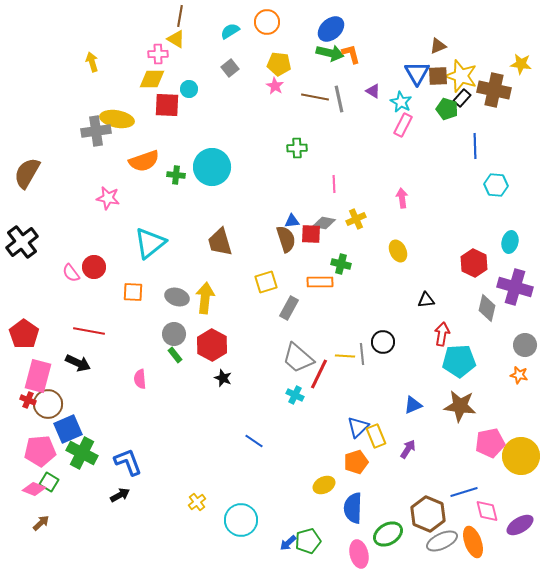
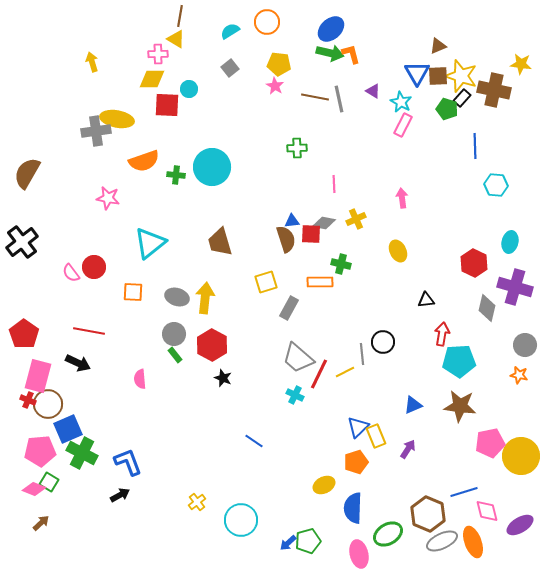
yellow line at (345, 356): moved 16 px down; rotated 30 degrees counterclockwise
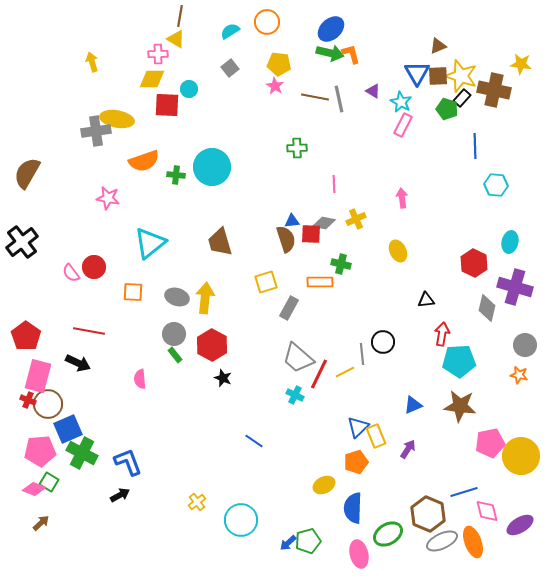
red pentagon at (24, 334): moved 2 px right, 2 px down
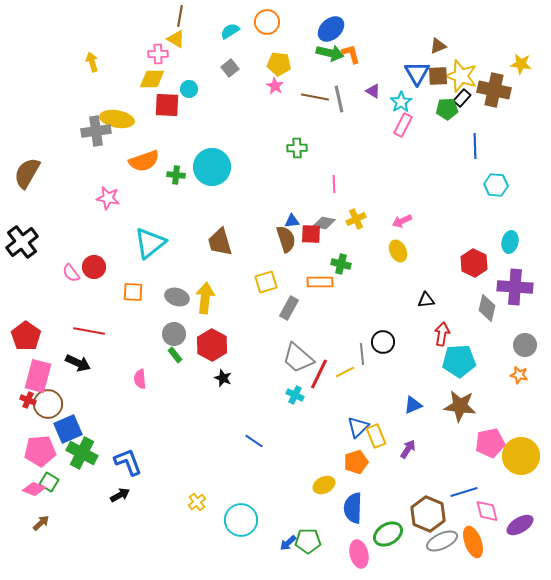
cyan star at (401, 102): rotated 10 degrees clockwise
green pentagon at (447, 109): rotated 20 degrees counterclockwise
pink arrow at (402, 198): moved 23 px down; rotated 108 degrees counterclockwise
purple cross at (515, 287): rotated 12 degrees counterclockwise
green pentagon at (308, 541): rotated 15 degrees clockwise
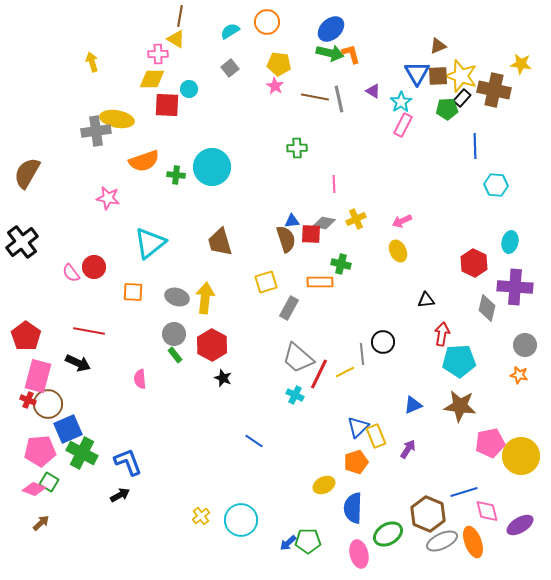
yellow cross at (197, 502): moved 4 px right, 14 px down
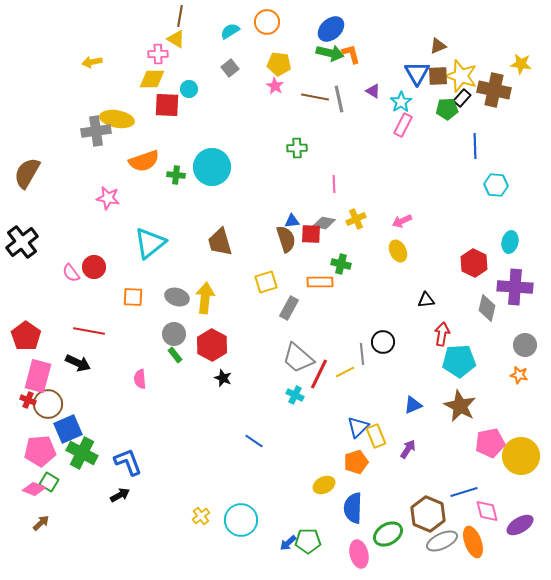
yellow arrow at (92, 62): rotated 84 degrees counterclockwise
orange square at (133, 292): moved 5 px down
brown star at (460, 406): rotated 20 degrees clockwise
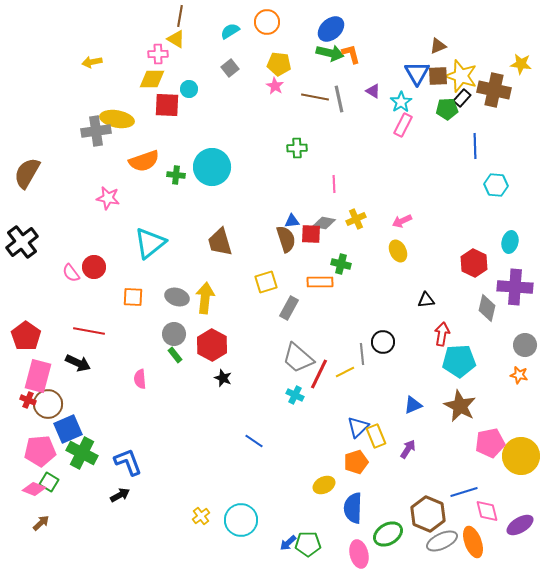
green pentagon at (308, 541): moved 3 px down
